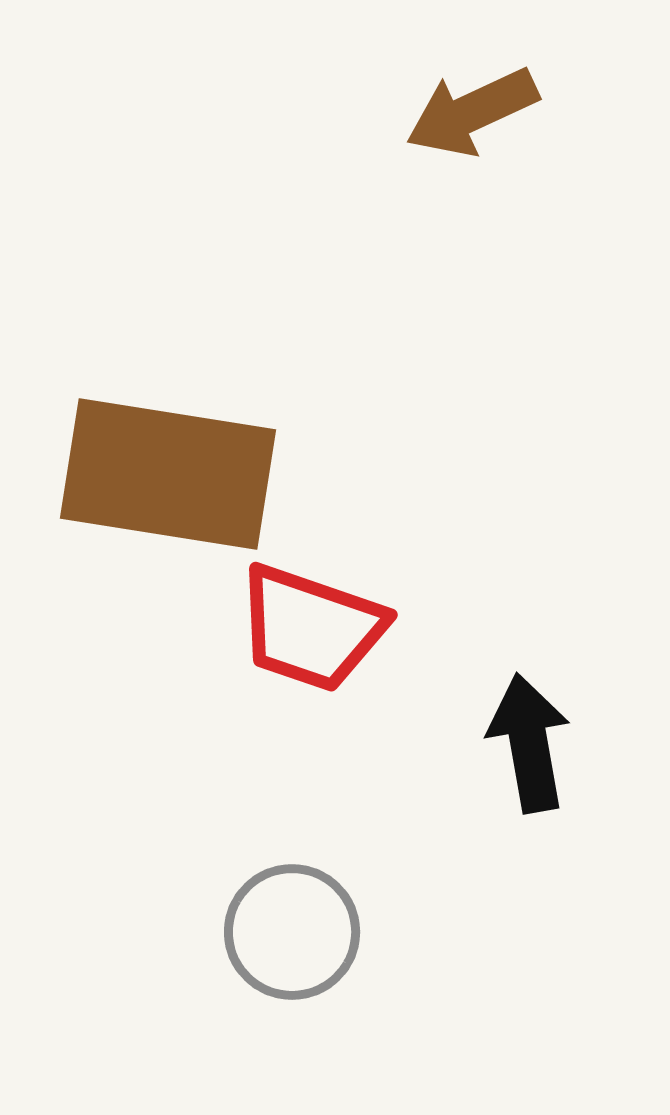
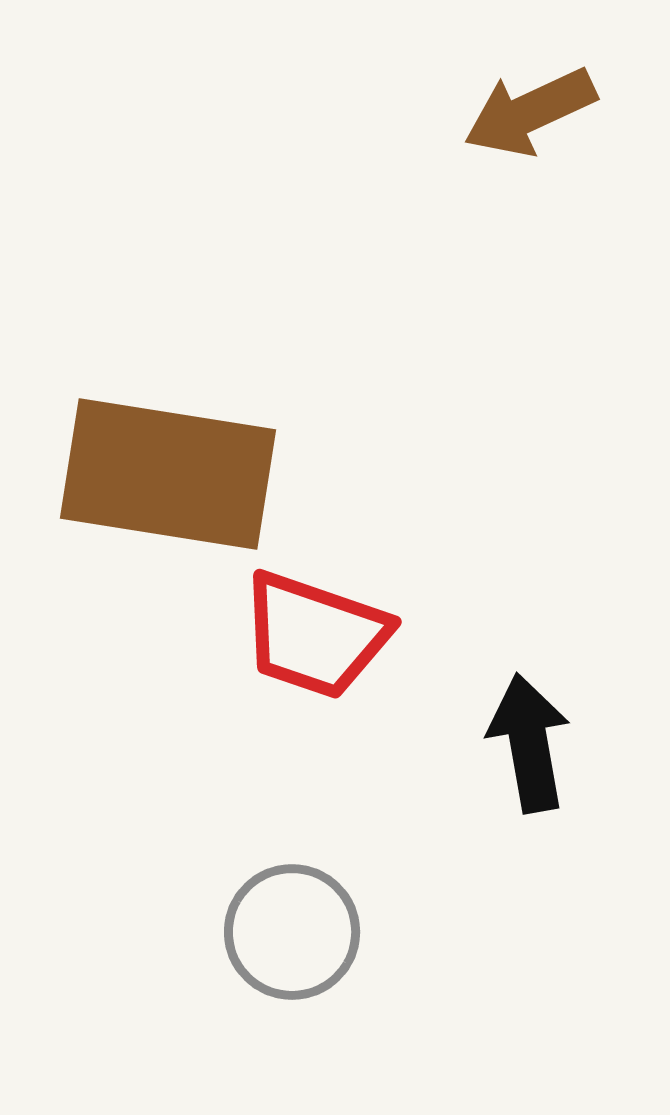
brown arrow: moved 58 px right
red trapezoid: moved 4 px right, 7 px down
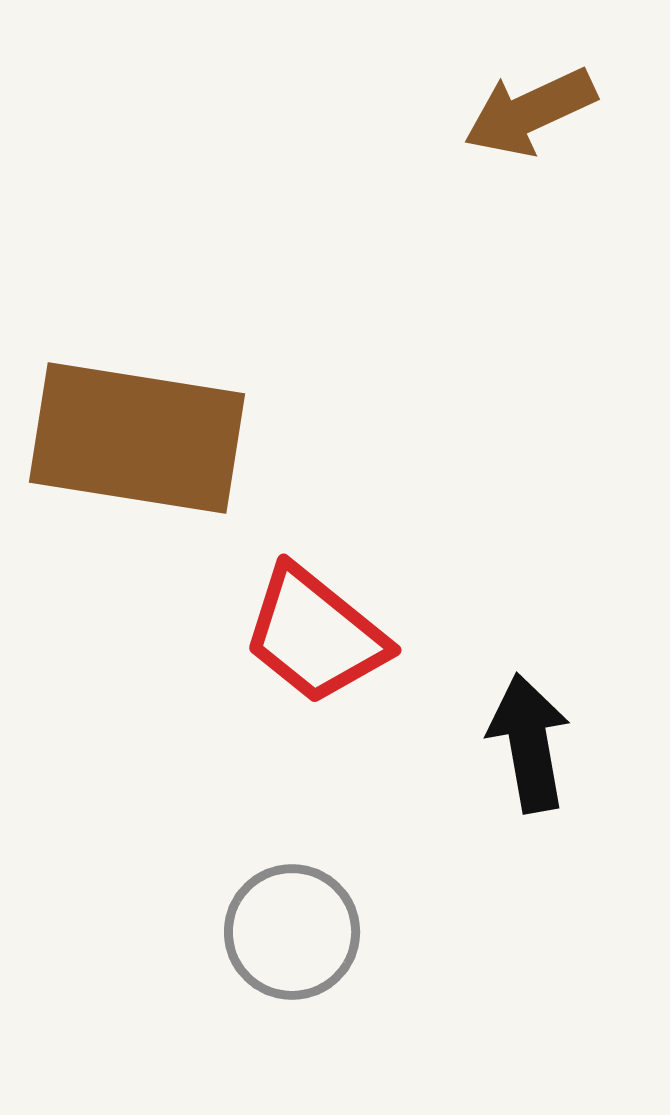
brown rectangle: moved 31 px left, 36 px up
red trapezoid: rotated 20 degrees clockwise
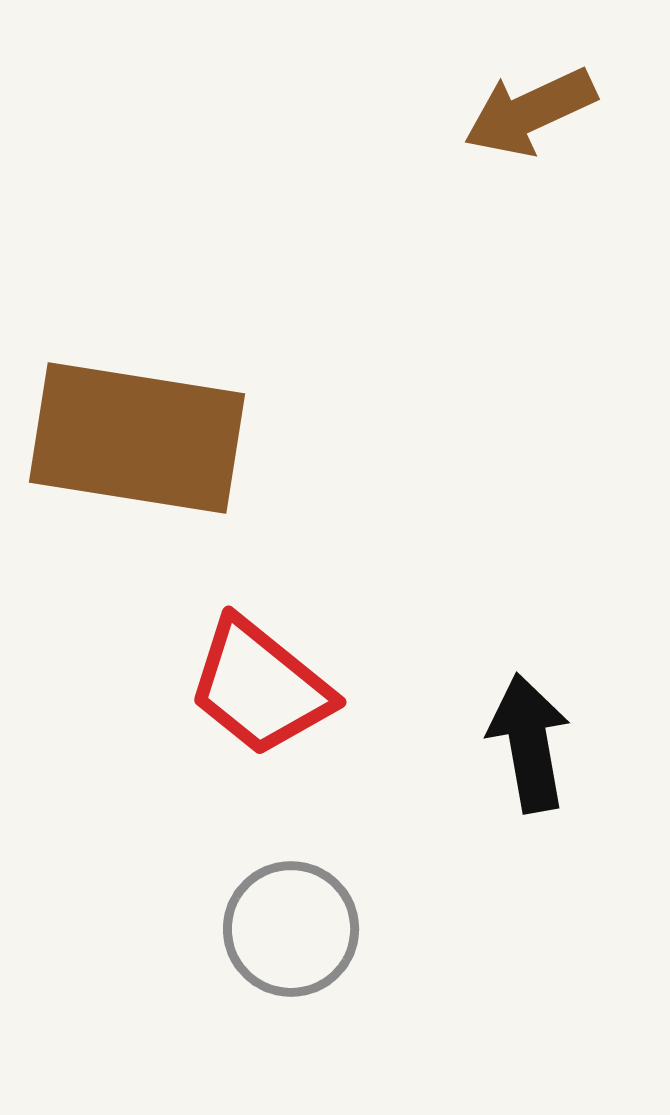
red trapezoid: moved 55 px left, 52 px down
gray circle: moved 1 px left, 3 px up
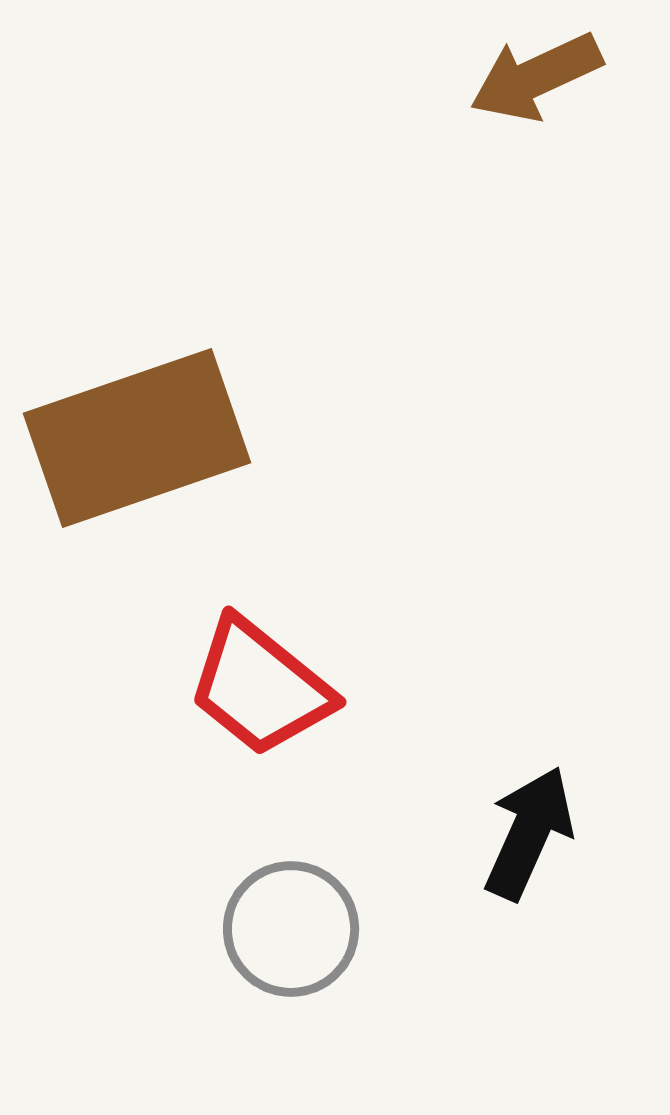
brown arrow: moved 6 px right, 35 px up
brown rectangle: rotated 28 degrees counterclockwise
black arrow: moved 90 px down; rotated 34 degrees clockwise
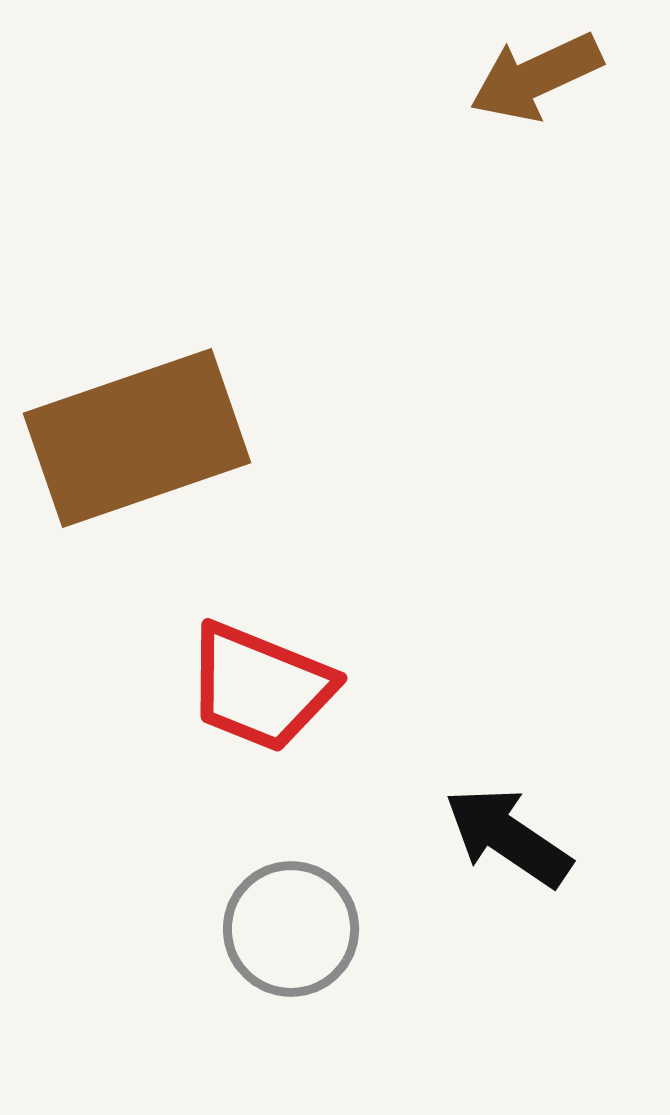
red trapezoid: rotated 17 degrees counterclockwise
black arrow: moved 21 px left, 4 px down; rotated 80 degrees counterclockwise
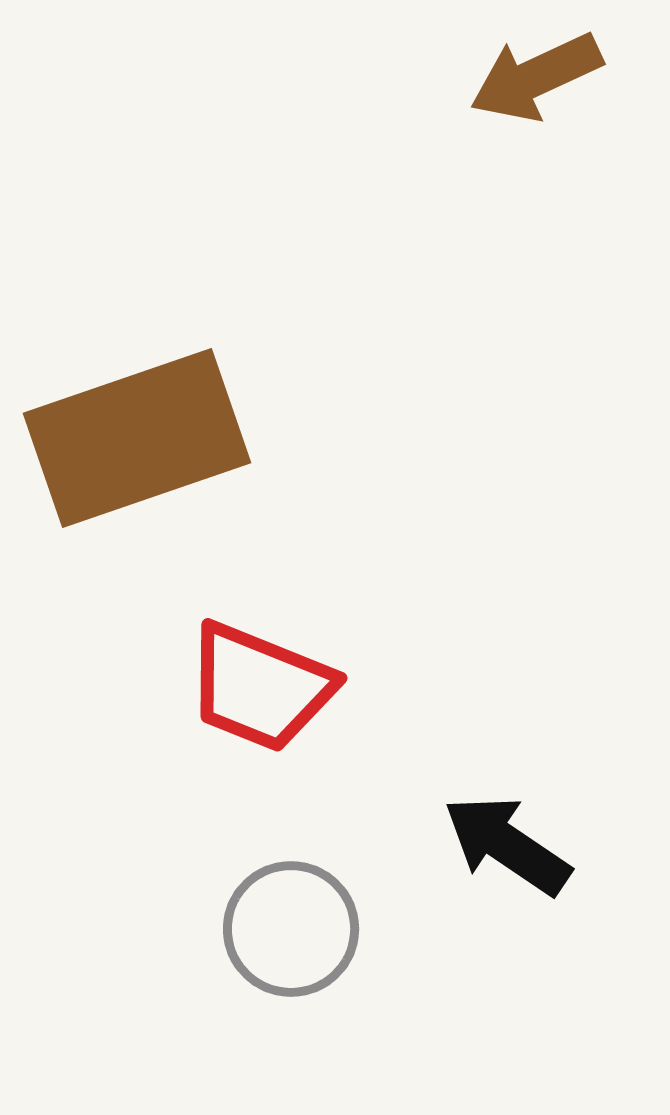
black arrow: moved 1 px left, 8 px down
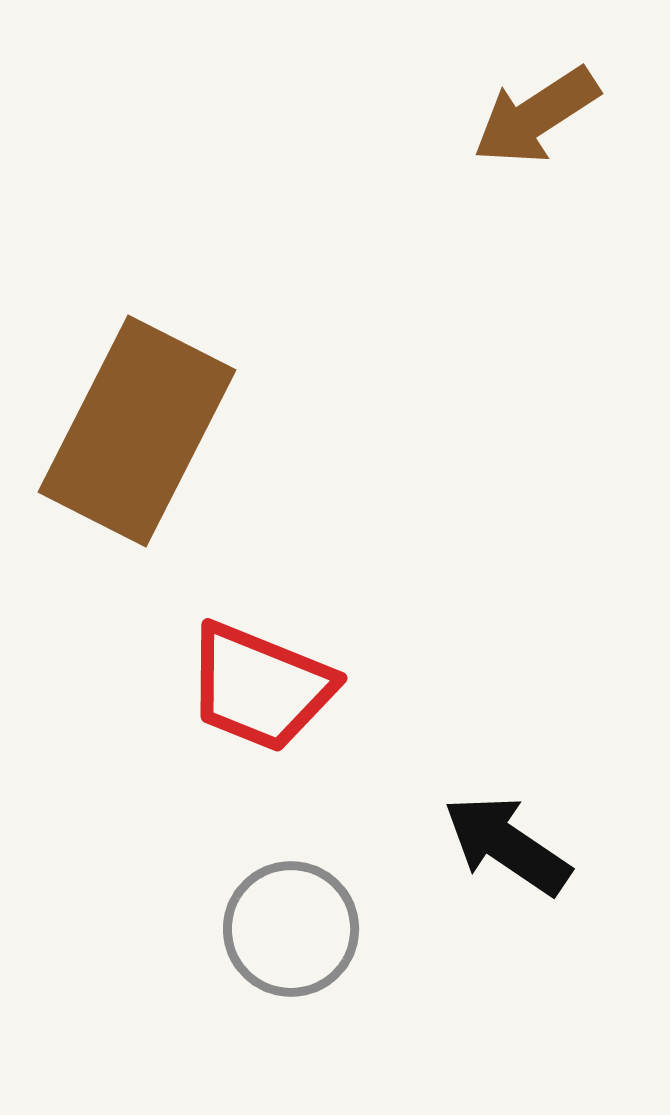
brown arrow: moved 39 px down; rotated 8 degrees counterclockwise
brown rectangle: moved 7 px up; rotated 44 degrees counterclockwise
